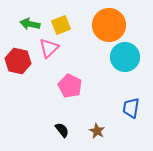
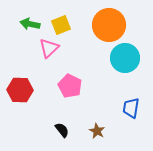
cyan circle: moved 1 px down
red hexagon: moved 2 px right, 29 px down; rotated 10 degrees counterclockwise
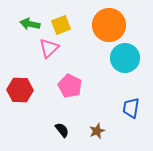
brown star: rotated 21 degrees clockwise
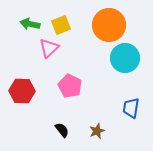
red hexagon: moved 2 px right, 1 px down
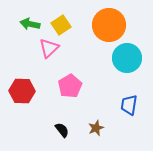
yellow square: rotated 12 degrees counterclockwise
cyan circle: moved 2 px right
pink pentagon: rotated 15 degrees clockwise
blue trapezoid: moved 2 px left, 3 px up
brown star: moved 1 px left, 3 px up
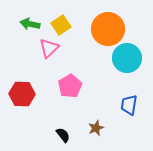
orange circle: moved 1 px left, 4 px down
red hexagon: moved 3 px down
black semicircle: moved 1 px right, 5 px down
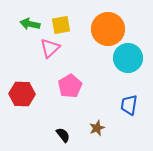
yellow square: rotated 24 degrees clockwise
pink triangle: moved 1 px right
cyan circle: moved 1 px right
brown star: moved 1 px right
